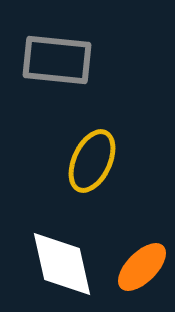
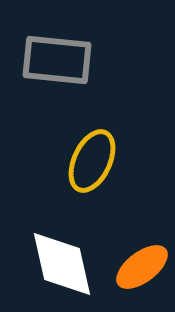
orange ellipse: rotated 8 degrees clockwise
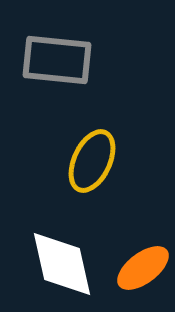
orange ellipse: moved 1 px right, 1 px down
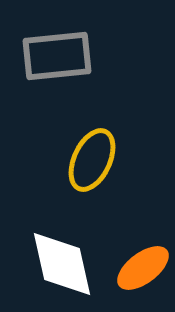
gray rectangle: moved 4 px up; rotated 12 degrees counterclockwise
yellow ellipse: moved 1 px up
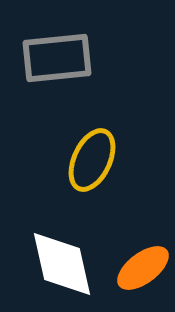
gray rectangle: moved 2 px down
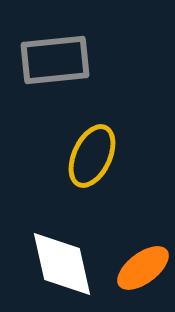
gray rectangle: moved 2 px left, 2 px down
yellow ellipse: moved 4 px up
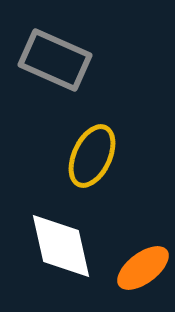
gray rectangle: rotated 30 degrees clockwise
white diamond: moved 1 px left, 18 px up
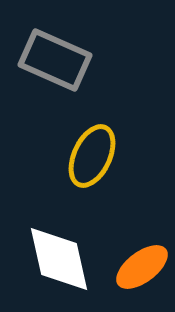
white diamond: moved 2 px left, 13 px down
orange ellipse: moved 1 px left, 1 px up
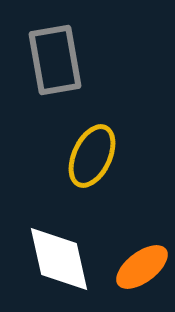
gray rectangle: rotated 56 degrees clockwise
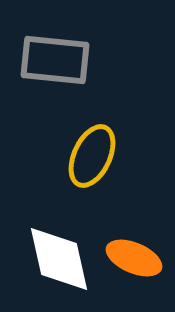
gray rectangle: rotated 74 degrees counterclockwise
orange ellipse: moved 8 px left, 9 px up; rotated 60 degrees clockwise
